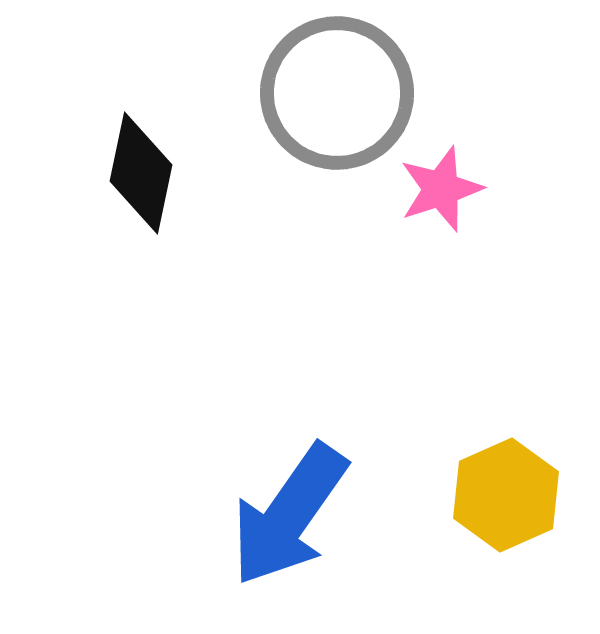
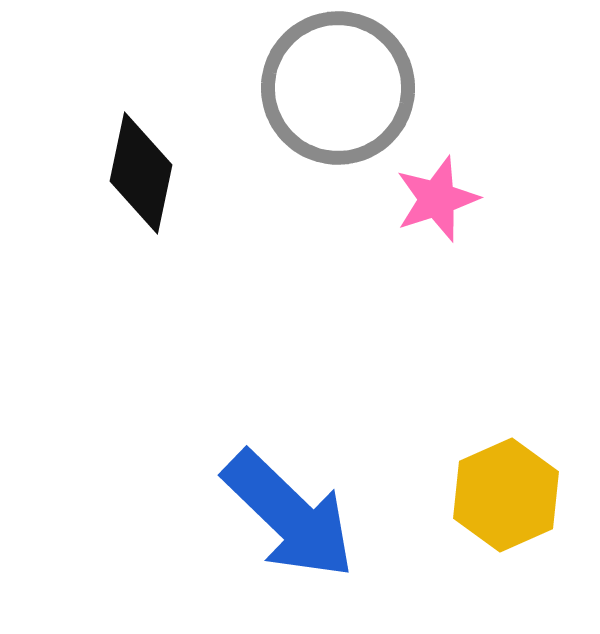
gray circle: moved 1 px right, 5 px up
pink star: moved 4 px left, 10 px down
blue arrow: rotated 81 degrees counterclockwise
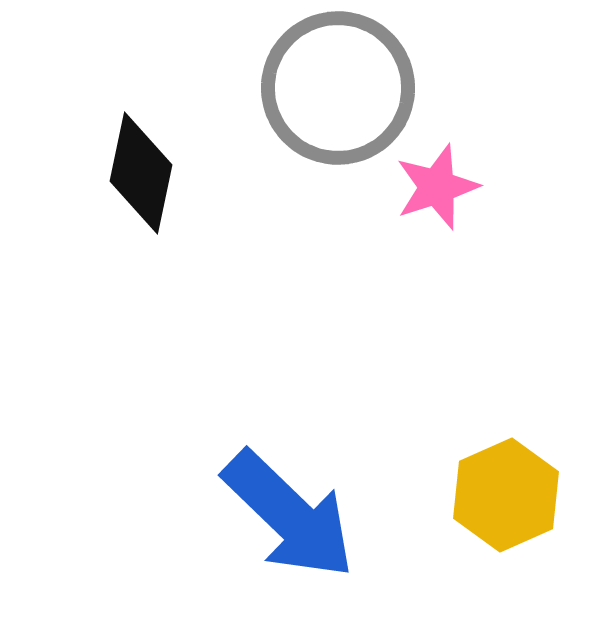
pink star: moved 12 px up
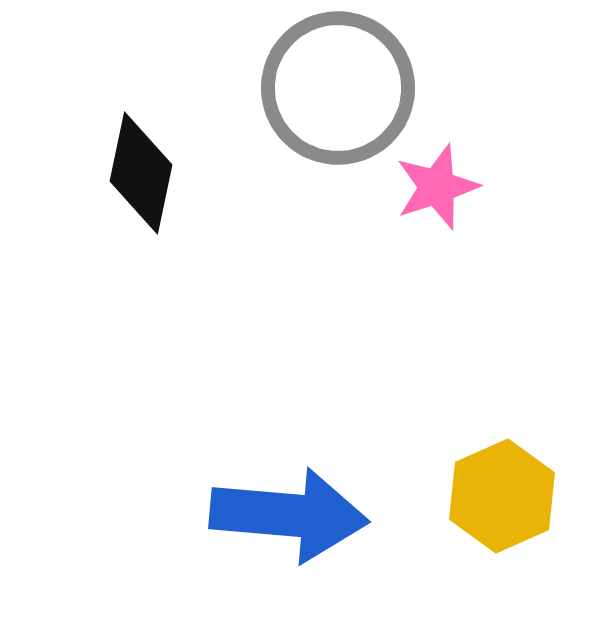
yellow hexagon: moved 4 px left, 1 px down
blue arrow: rotated 39 degrees counterclockwise
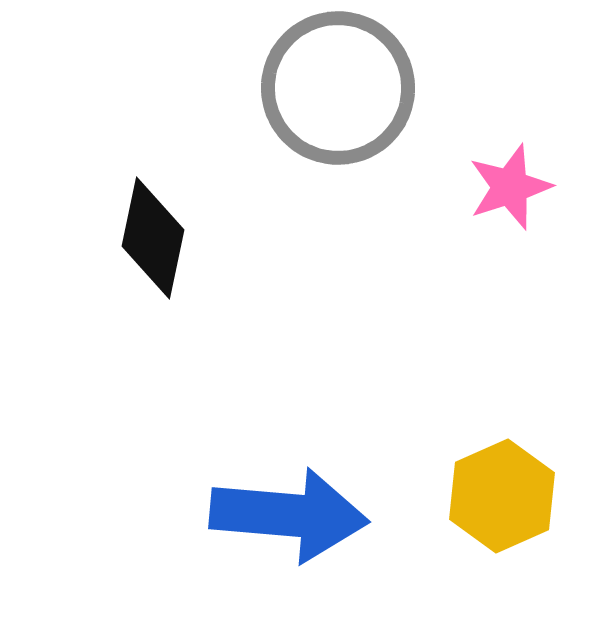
black diamond: moved 12 px right, 65 px down
pink star: moved 73 px right
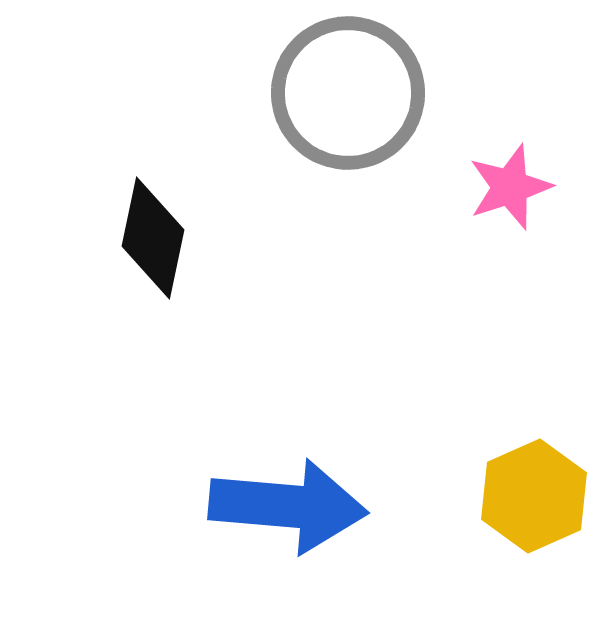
gray circle: moved 10 px right, 5 px down
yellow hexagon: moved 32 px right
blue arrow: moved 1 px left, 9 px up
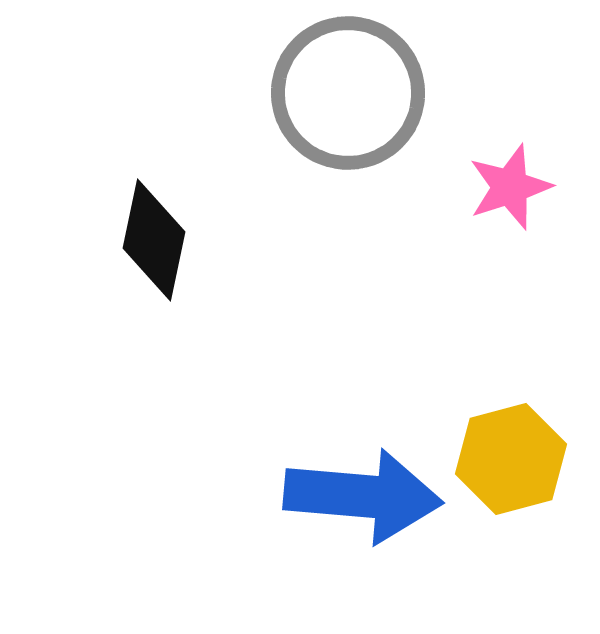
black diamond: moved 1 px right, 2 px down
yellow hexagon: moved 23 px left, 37 px up; rotated 9 degrees clockwise
blue arrow: moved 75 px right, 10 px up
